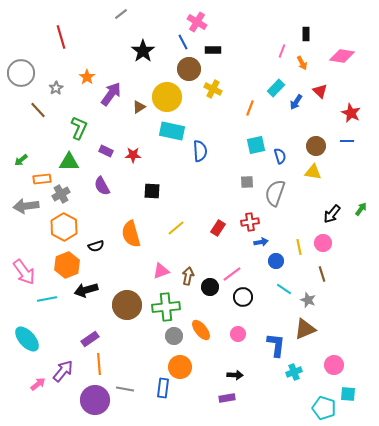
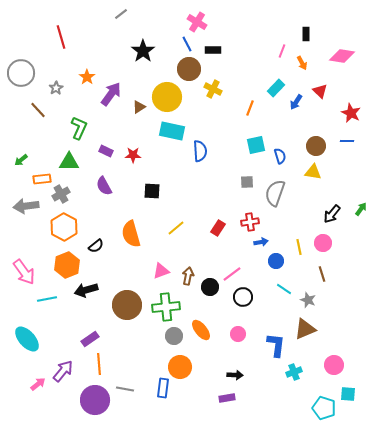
blue line at (183, 42): moved 4 px right, 2 px down
purple semicircle at (102, 186): moved 2 px right
black semicircle at (96, 246): rotated 21 degrees counterclockwise
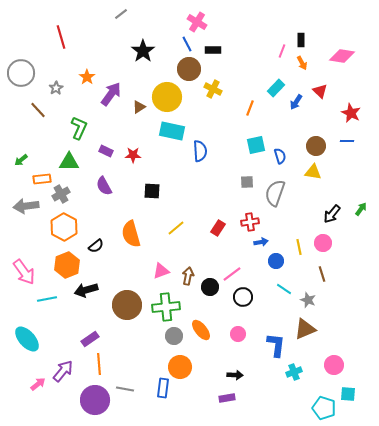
black rectangle at (306, 34): moved 5 px left, 6 px down
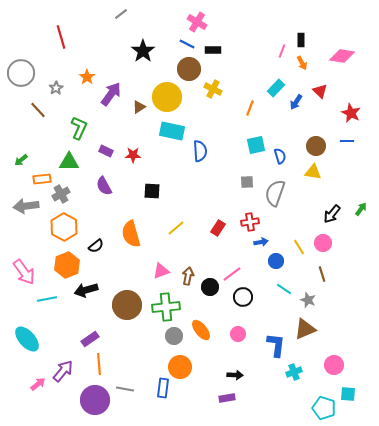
blue line at (187, 44): rotated 35 degrees counterclockwise
yellow line at (299, 247): rotated 21 degrees counterclockwise
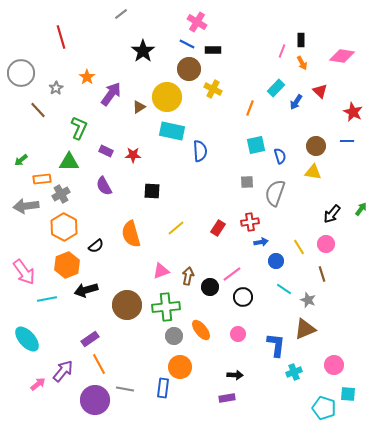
red star at (351, 113): moved 2 px right, 1 px up
pink circle at (323, 243): moved 3 px right, 1 px down
orange line at (99, 364): rotated 25 degrees counterclockwise
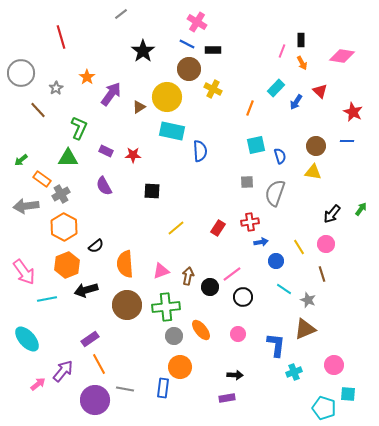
green triangle at (69, 162): moved 1 px left, 4 px up
orange rectangle at (42, 179): rotated 42 degrees clockwise
orange semicircle at (131, 234): moved 6 px left, 30 px down; rotated 12 degrees clockwise
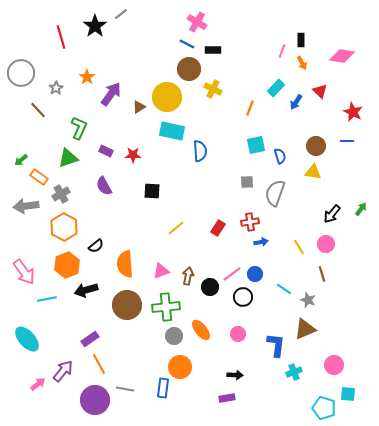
black star at (143, 51): moved 48 px left, 25 px up
green triangle at (68, 158): rotated 20 degrees counterclockwise
orange rectangle at (42, 179): moved 3 px left, 2 px up
blue circle at (276, 261): moved 21 px left, 13 px down
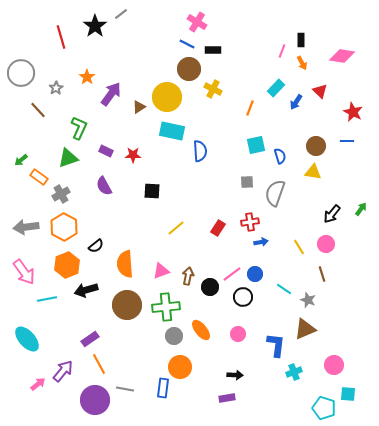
gray arrow at (26, 206): moved 21 px down
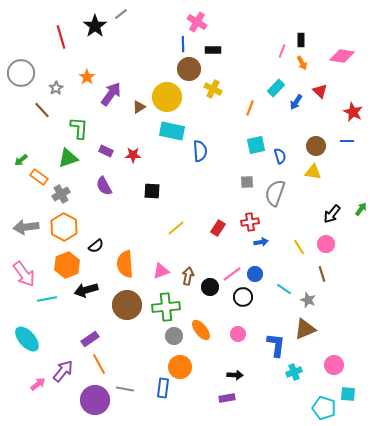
blue line at (187, 44): moved 4 px left; rotated 63 degrees clockwise
brown line at (38, 110): moved 4 px right
green L-shape at (79, 128): rotated 20 degrees counterclockwise
pink arrow at (24, 272): moved 2 px down
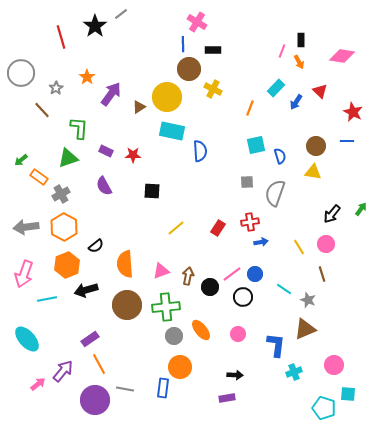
orange arrow at (302, 63): moved 3 px left, 1 px up
pink arrow at (24, 274): rotated 56 degrees clockwise
